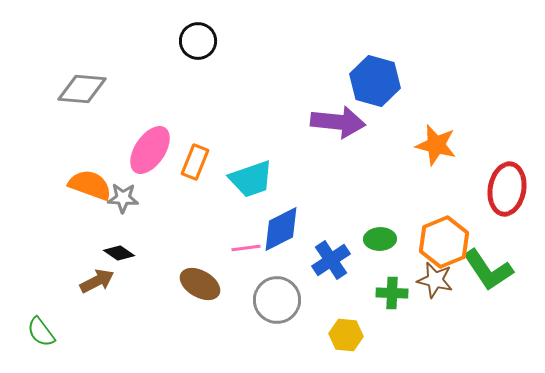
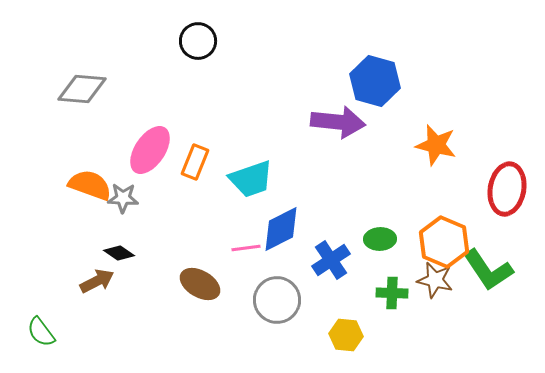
orange hexagon: rotated 15 degrees counterclockwise
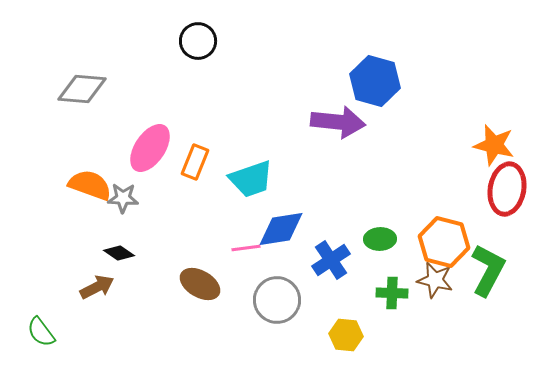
orange star: moved 58 px right
pink ellipse: moved 2 px up
blue diamond: rotated 18 degrees clockwise
orange hexagon: rotated 9 degrees counterclockwise
green L-shape: rotated 118 degrees counterclockwise
brown arrow: moved 6 px down
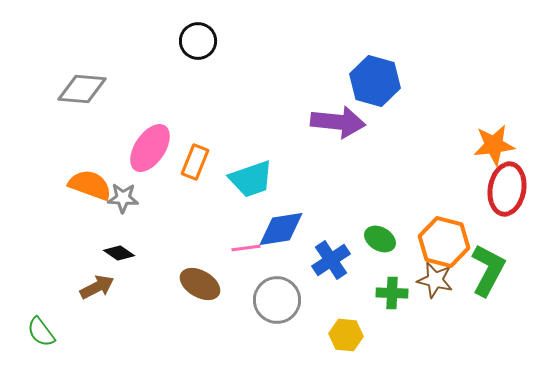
orange star: rotated 21 degrees counterclockwise
green ellipse: rotated 32 degrees clockwise
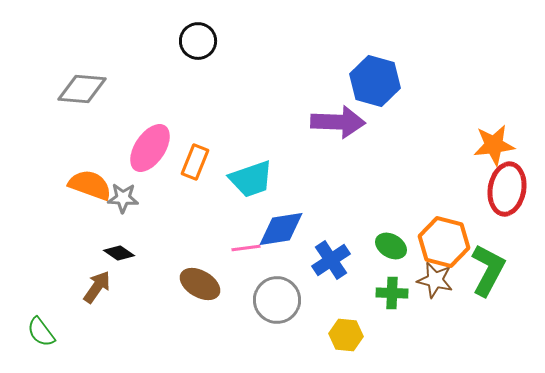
purple arrow: rotated 4 degrees counterclockwise
green ellipse: moved 11 px right, 7 px down
brown arrow: rotated 28 degrees counterclockwise
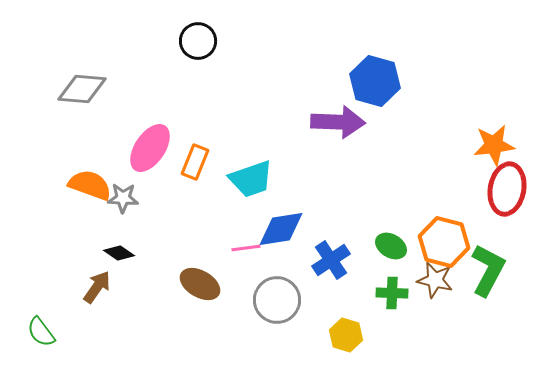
yellow hexagon: rotated 12 degrees clockwise
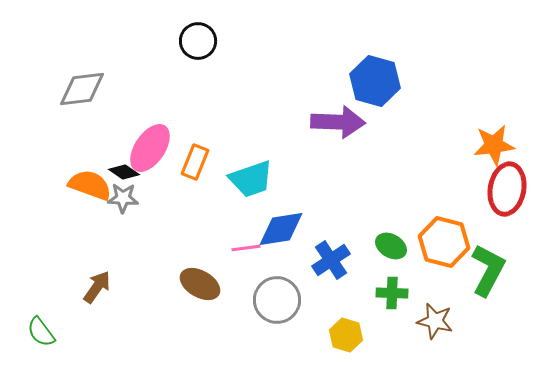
gray diamond: rotated 12 degrees counterclockwise
black diamond: moved 5 px right, 81 px up
brown star: moved 41 px down
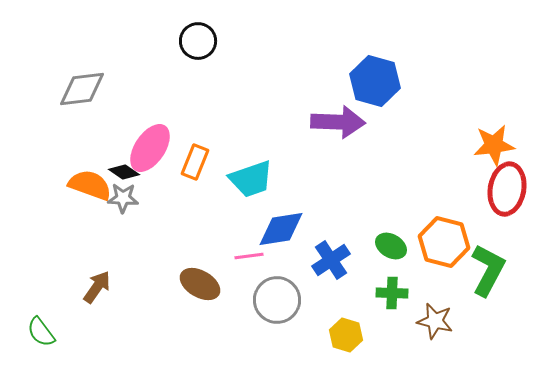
pink line: moved 3 px right, 8 px down
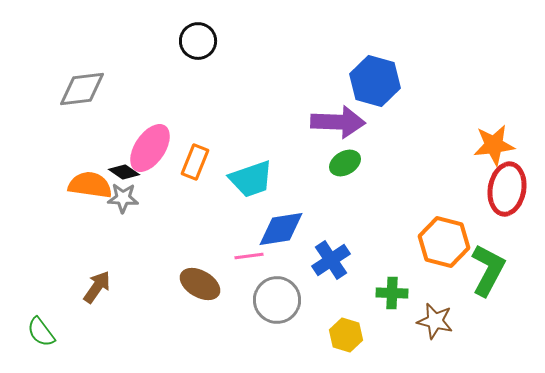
orange semicircle: rotated 12 degrees counterclockwise
green ellipse: moved 46 px left, 83 px up; rotated 60 degrees counterclockwise
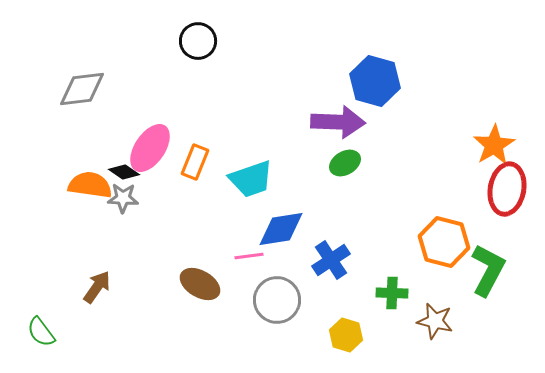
orange star: rotated 24 degrees counterclockwise
